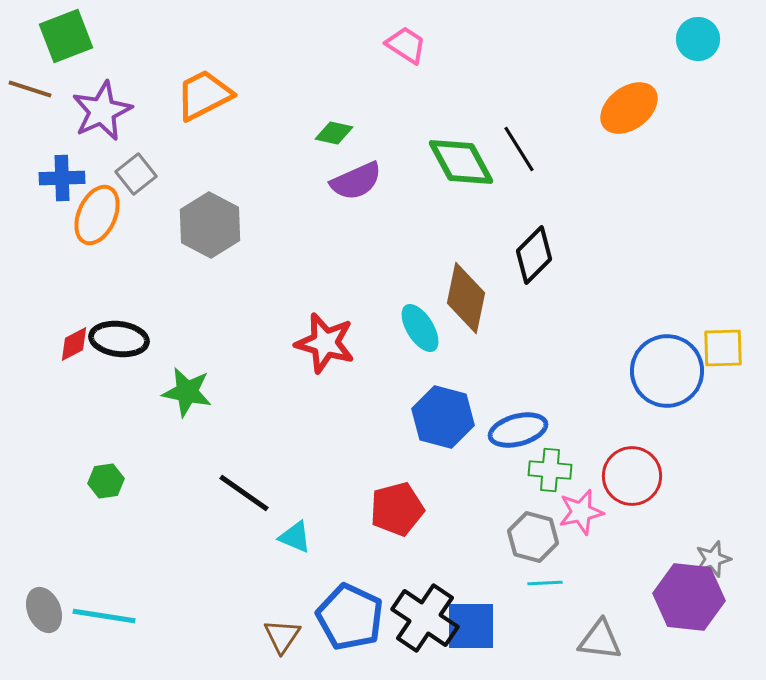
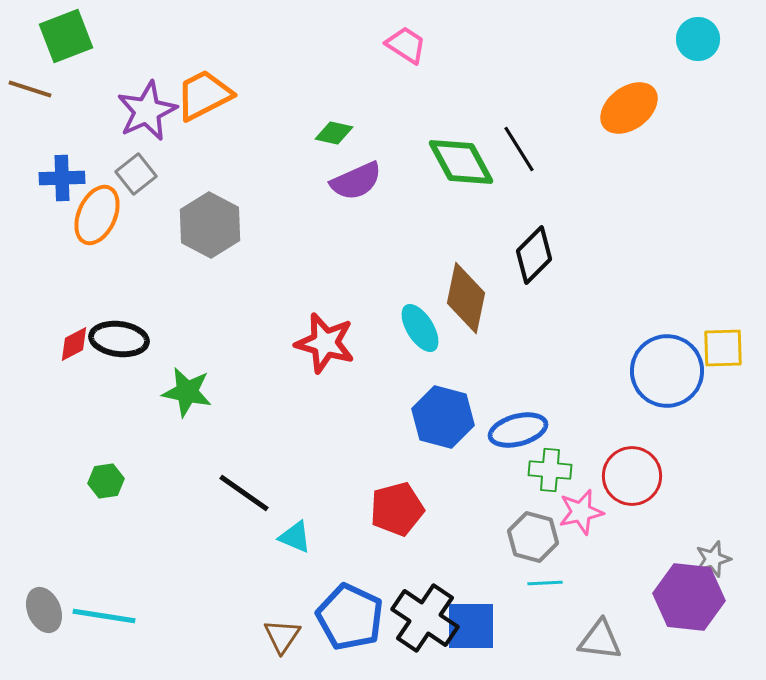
purple star at (102, 111): moved 45 px right
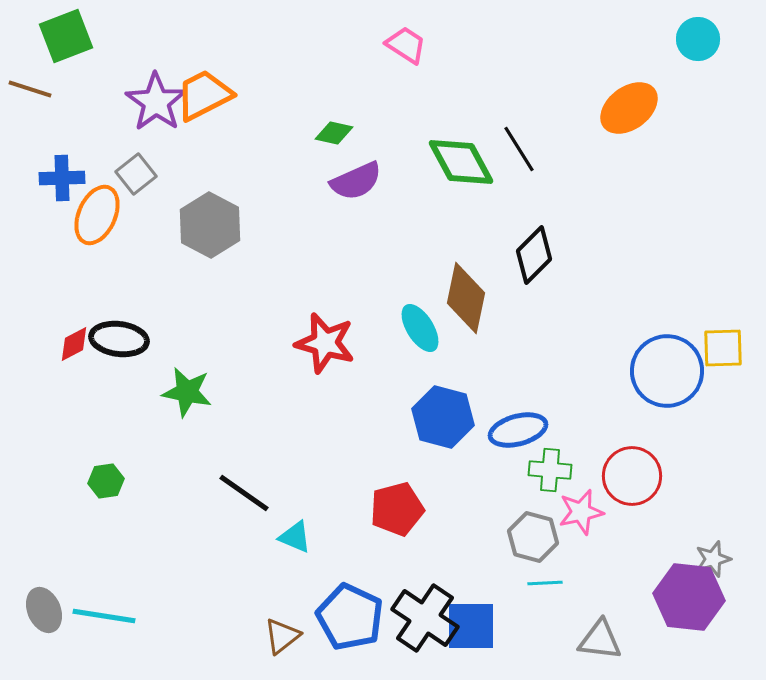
purple star at (147, 111): moved 9 px right, 9 px up; rotated 12 degrees counterclockwise
brown triangle at (282, 636): rotated 18 degrees clockwise
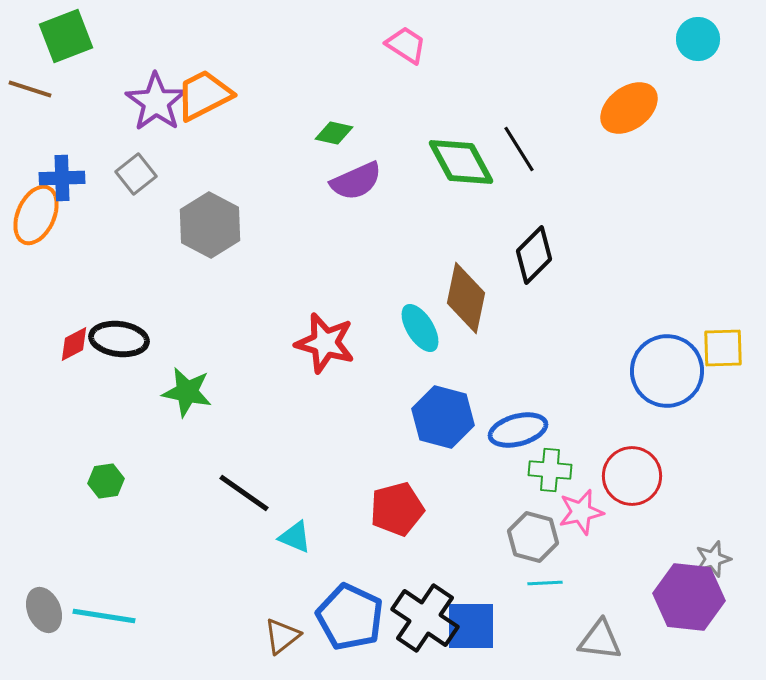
orange ellipse at (97, 215): moved 61 px left
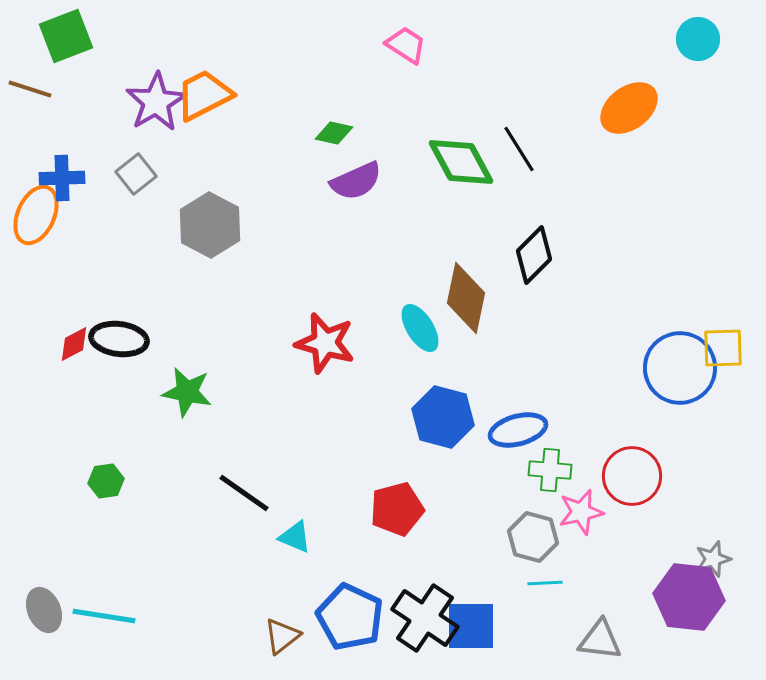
purple star at (156, 102): rotated 6 degrees clockwise
blue circle at (667, 371): moved 13 px right, 3 px up
